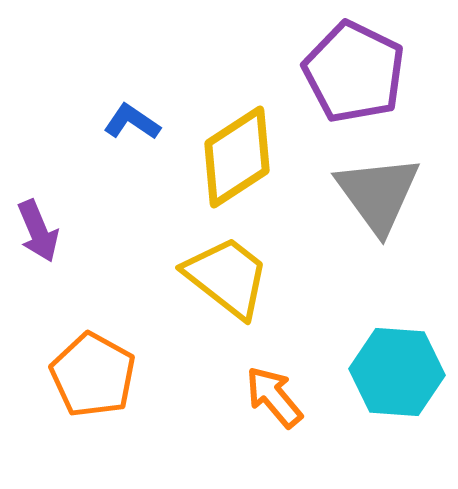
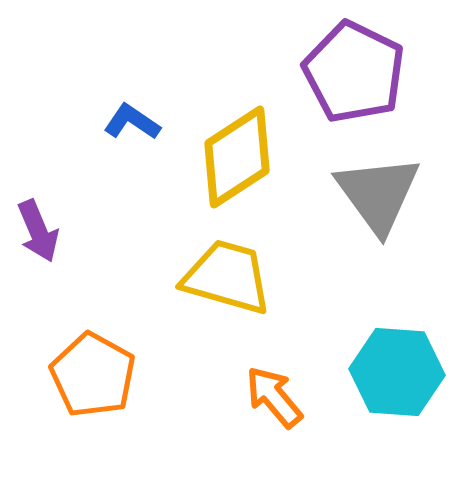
yellow trapezoid: rotated 22 degrees counterclockwise
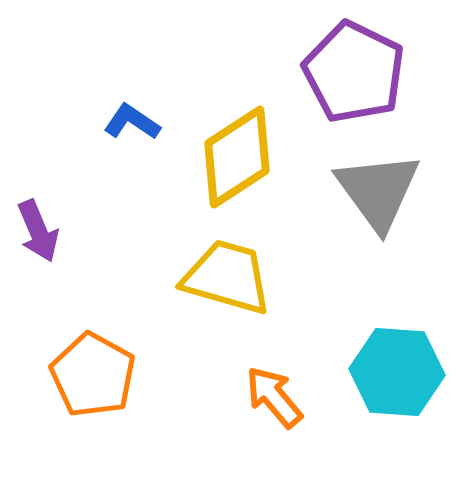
gray triangle: moved 3 px up
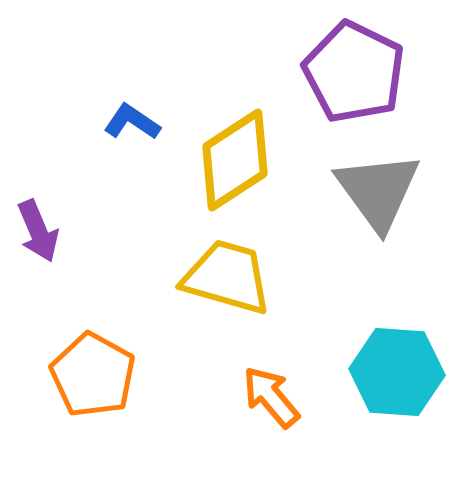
yellow diamond: moved 2 px left, 3 px down
orange arrow: moved 3 px left
